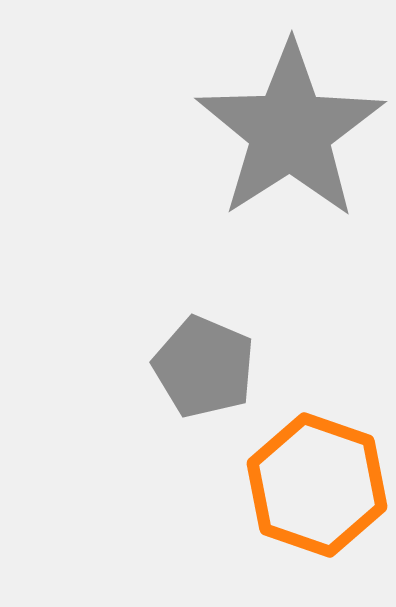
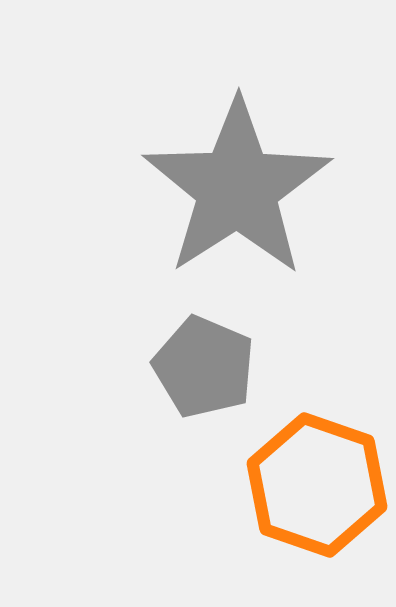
gray star: moved 53 px left, 57 px down
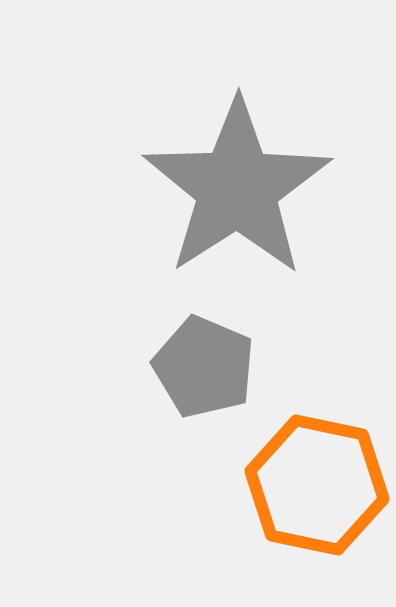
orange hexagon: rotated 7 degrees counterclockwise
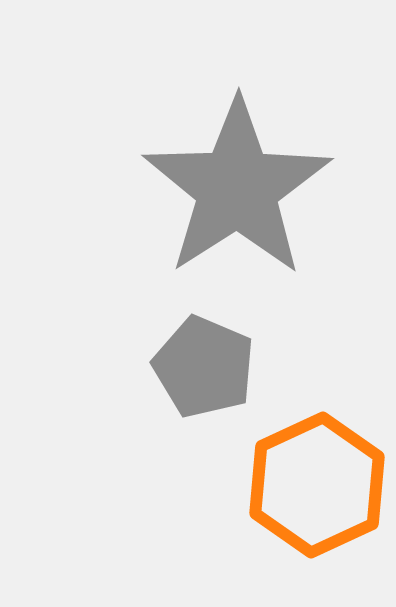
orange hexagon: rotated 23 degrees clockwise
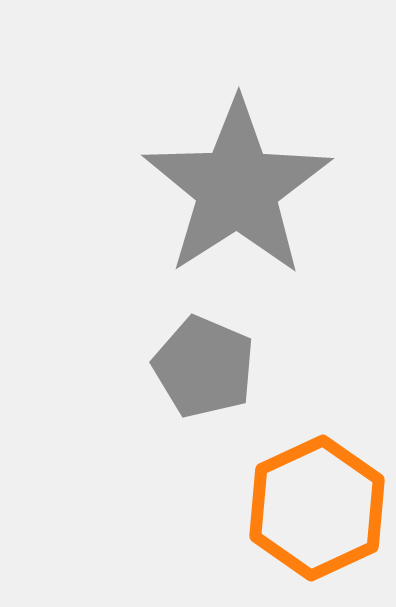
orange hexagon: moved 23 px down
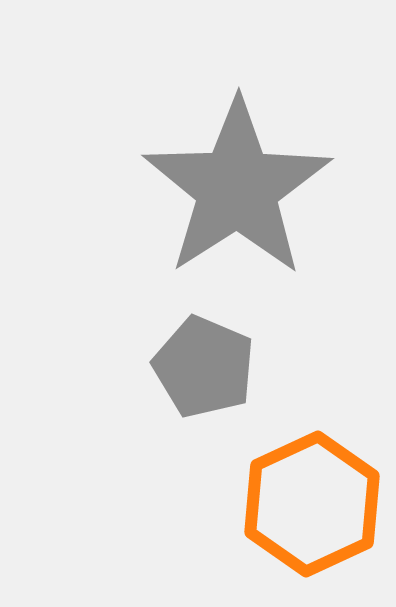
orange hexagon: moved 5 px left, 4 px up
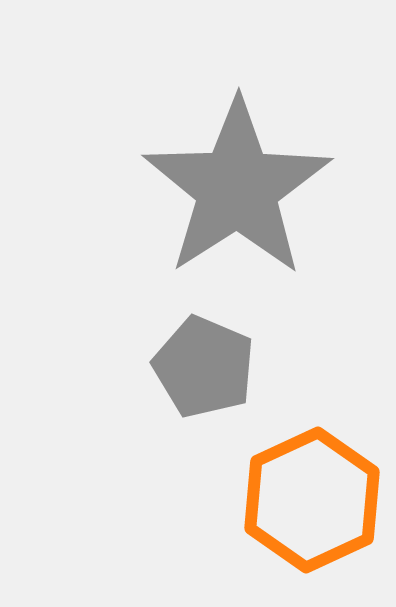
orange hexagon: moved 4 px up
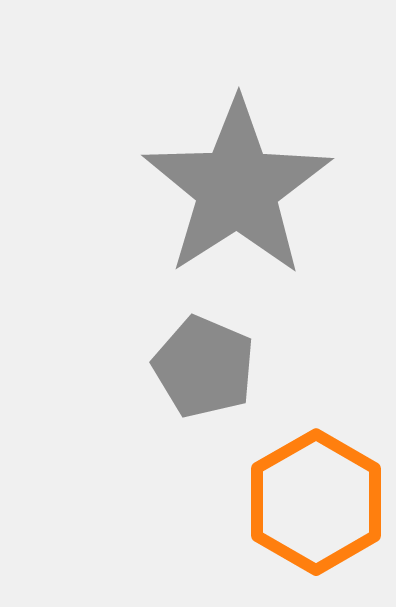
orange hexagon: moved 4 px right, 2 px down; rotated 5 degrees counterclockwise
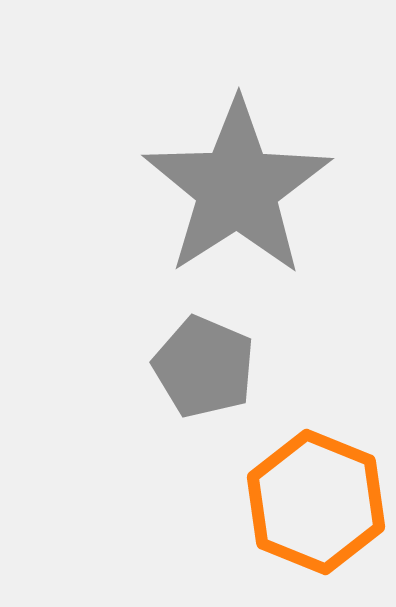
orange hexagon: rotated 8 degrees counterclockwise
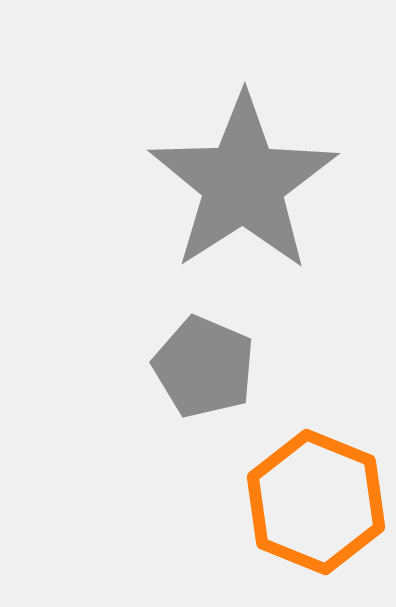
gray star: moved 6 px right, 5 px up
